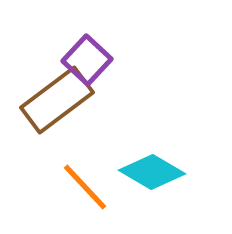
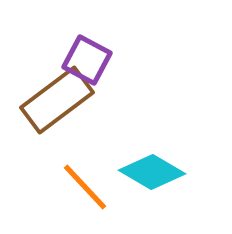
purple square: rotated 15 degrees counterclockwise
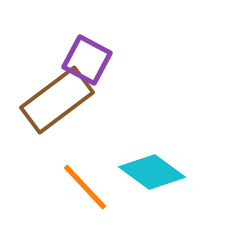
cyan diamond: rotated 6 degrees clockwise
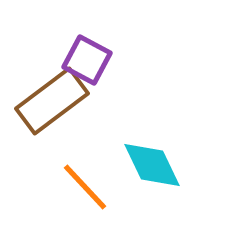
brown rectangle: moved 5 px left, 1 px down
cyan diamond: moved 7 px up; rotated 28 degrees clockwise
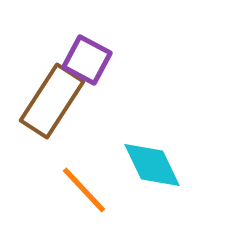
brown rectangle: rotated 20 degrees counterclockwise
orange line: moved 1 px left, 3 px down
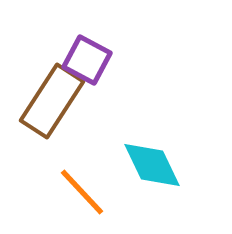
orange line: moved 2 px left, 2 px down
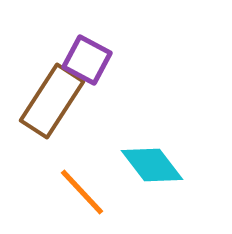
cyan diamond: rotated 12 degrees counterclockwise
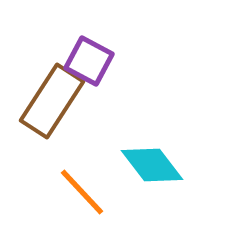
purple square: moved 2 px right, 1 px down
